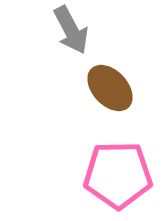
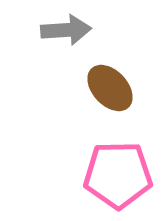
gray arrow: moved 5 px left; rotated 66 degrees counterclockwise
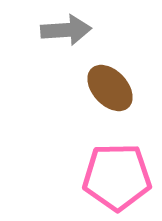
pink pentagon: moved 1 px left, 2 px down
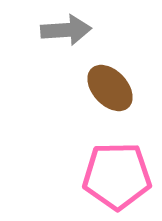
pink pentagon: moved 1 px up
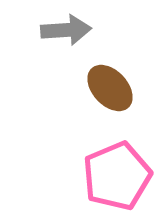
pink pentagon: rotated 22 degrees counterclockwise
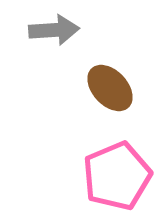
gray arrow: moved 12 px left
